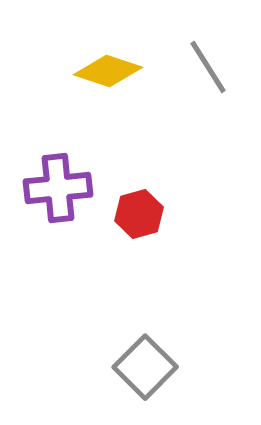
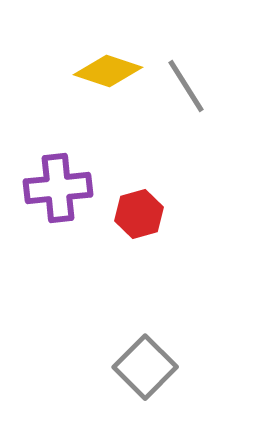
gray line: moved 22 px left, 19 px down
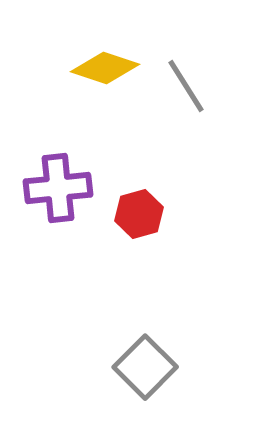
yellow diamond: moved 3 px left, 3 px up
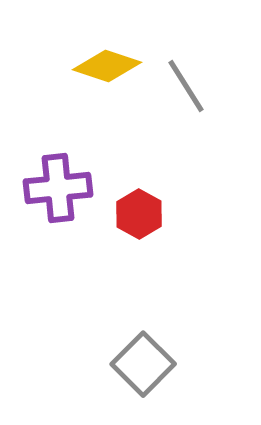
yellow diamond: moved 2 px right, 2 px up
red hexagon: rotated 15 degrees counterclockwise
gray square: moved 2 px left, 3 px up
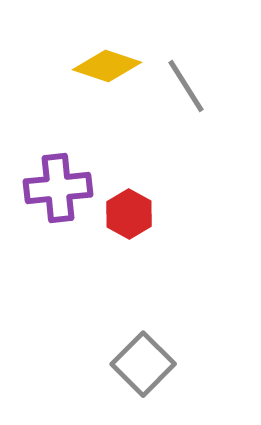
red hexagon: moved 10 px left
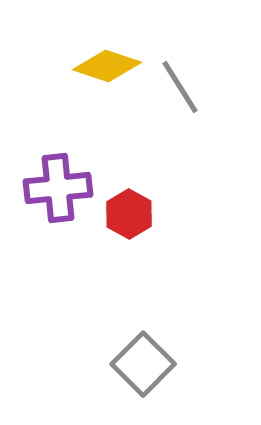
gray line: moved 6 px left, 1 px down
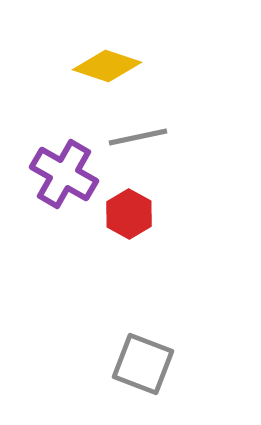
gray line: moved 42 px left, 50 px down; rotated 70 degrees counterclockwise
purple cross: moved 6 px right, 14 px up; rotated 36 degrees clockwise
gray square: rotated 24 degrees counterclockwise
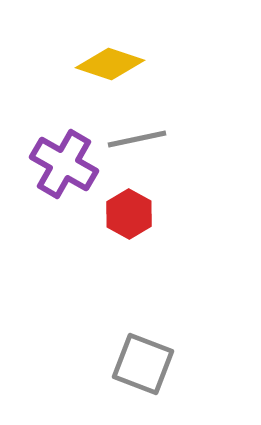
yellow diamond: moved 3 px right, 2 px up
gray line: moved 1 px left, 2 px down
purple cross: moved 10 px up
